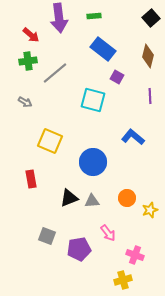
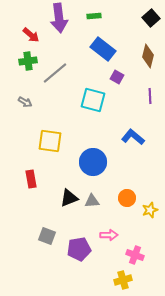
yellow square: rotated 15 degrees counterclockwise
pink arrow: moved 1 px right, 2 px down; rotated 54 degrees counterclockwise
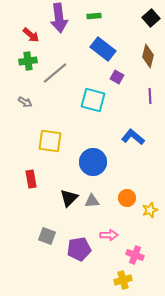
black triangle: rotated 24 degrees counterclockwise
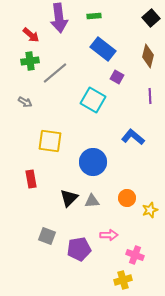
green cross: moved 2 px right
cyan square: rotated 15 degrees clockwise
